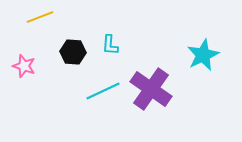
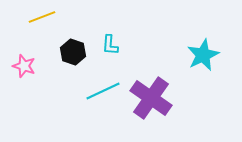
yellow line: moved 2 px right
black hexagon: rotated 15 degrees clockwise
purple cross: moved 9 px down
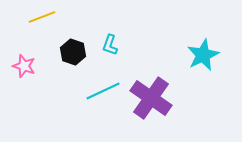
cyan L-shape: rotated 15 degrees clockwise
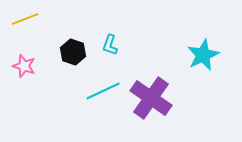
yellow line: moved 17 px left, 2 px down
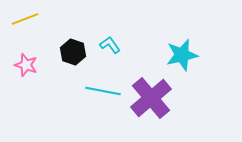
cyan L-shape: rotated 125 degrees clockwise
cyan star: moved 21 px left; rotated 12 degrees clockwise
pink star: moved 2 px right, 1 px up
cyan line: rotated 36 degrees clockwise
purple cross: rotated 15 degrees clockwise
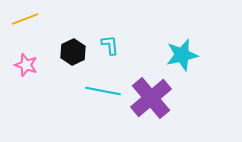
cyan L-shape: rotated 30 degrees clockwise
black hexagon: rotated 15 degrees clockwise
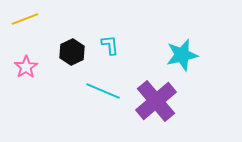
black hexagon: moved 1 px left
pink star: moved 2 px down; rotated 20 degrees clockwise
cyan line: rotated 12 degrees clockwise
purple cross: moved 5 px right, 3 px down
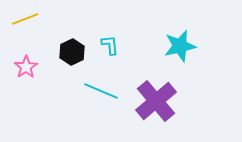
cyan star: moved 2 px left, 9 px up
cyan line: moved 2 px left
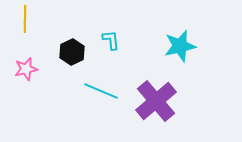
yellow line: rotated 68 degrees counterclockwise
cyan L-shape: moved 1 px right, 5 px up
pink star: moved 2 px down; rotated 20 degrees clockwise
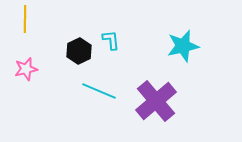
cyan star: moved 3 px right
black hexagon: moved 7 px right, 1 px up
cyan line: moved 2 px left
